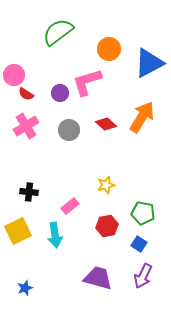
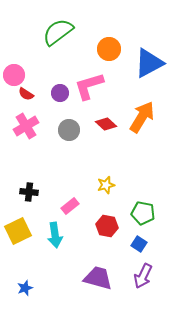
pink L-shape: moved 2 px right, 4 px down
red hexagon: rotated 20 degrees clockwise
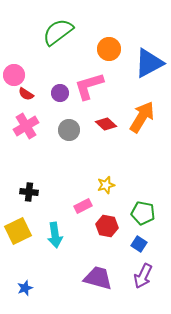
pink rectangle: moved 13 px right; rotated 12 degrees clockwise
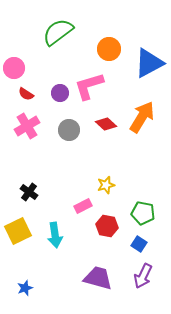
pink circle: moved 7 px up
pink cross: moved 1 px right
black cross: rotated 30 degrees clockwise
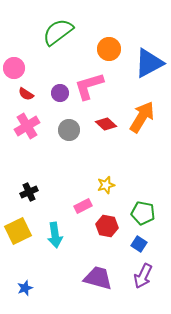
black cross: rotated 30 degrees clockwise
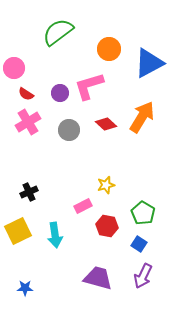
pink cross: moved 1 px right, 4 px up
green pentagon: rotated 20 degrees clockwise
blue star: rotated 21 degrees clockwise
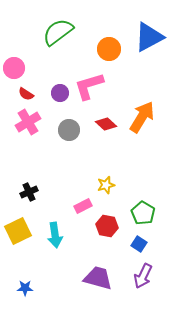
blue triangle: moved 26 px up
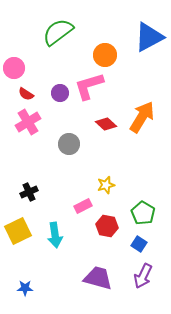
orange circle: moved 4 px left, 6 px down
gray circle: moved 14 px down
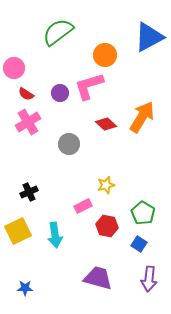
purple arrow: moved 6 px right, 3 px down; rotated 20 degrees counterclockwise
